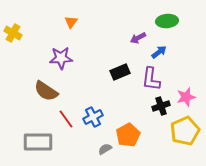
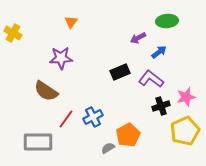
purple L-shape: rotated 120 degrees clockwise
red line: rotated 72 degrees clockwise
gray semicircle: moved 3 px right, 1 px up
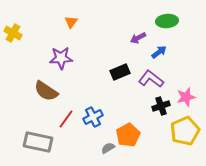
gray rectangle: rotated 12 degrees clockwise
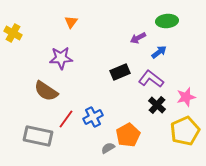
black cross: moved 4 px left, 1 px up; rotated 30 degrees counterclockwise
gray rectangle: moved 6 px up
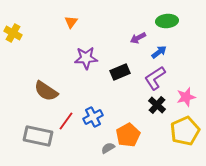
purple star: moved 25 px right
purple L-shape: moved 4 px right, 1 px up; rotated 70 degrees counterclockwise
red line: moved 2 px down
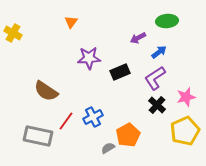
purple star: moved 3 px right
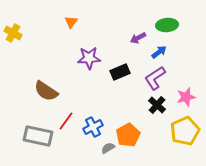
green ellipse: moved 4 px down
blue cross: moved 10 px down
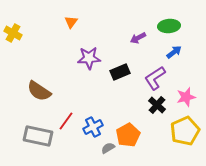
green ellipse: moved 2 px right, 1 px down
blue arrow: moved 15 px right
brown semicircle: moved 7 px left
